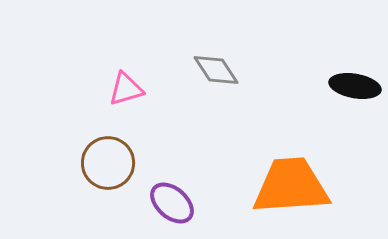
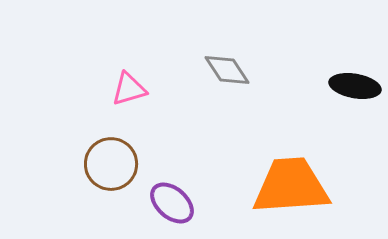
gray diamond: moved 11 px right
pink triangle: moved 3 px right
brown circle: moved 3 px right, 1 px down
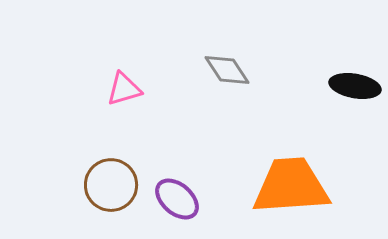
pink triangle: moved 5 px left
brown circle: moved 21 px down
purple ellipse: moved 5 px right, 4 px up
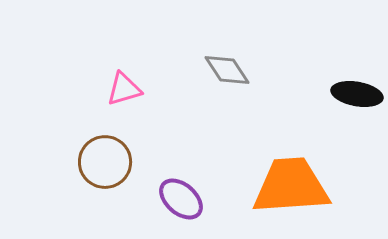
black ellipse: moved 2 px right, 8 px down
brown circle: moved 6 px left, 23 px up
purple ellipse: moved 4 px right
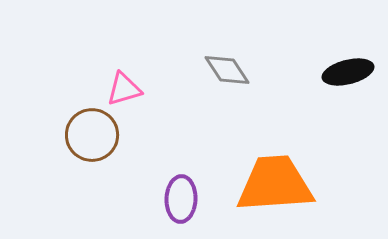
black ellipse: moved 9 px left, 22 px up; rotated 24 degrees counterclockwise
brown circle: moved 13 px left, 27 px up
orange trapezoid: moved 16 px left, 2 px up
purple ellipse: rotated 51 degrees clockwise
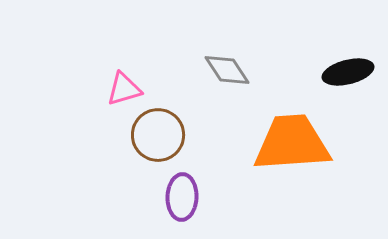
brown circle: moved 66 px right
orange trapezoid: moved 17 px right, 41 px up
purple ellipse: moved 1 px right, 2 px up
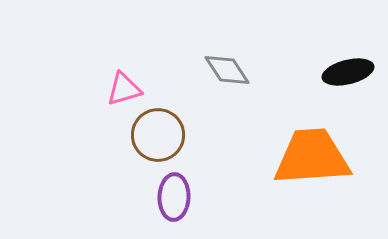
orange trapezoid: moved 20 px right, 14 px down
purple ellipse: moved 8 px left
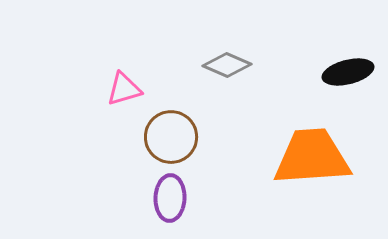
gray diamond: moved 5 px up; rotated 33 degrees counterclockwise
brown circle: moved 13 px right, 2 px down
purple ellipse: moved 4 px left, 1 px down
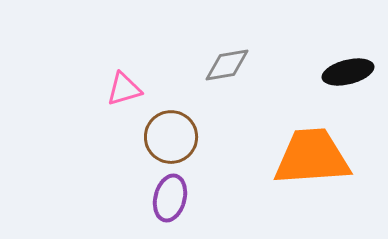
gray diamond: rotated 33 degrees counterclockwise
purple ellipse: rotated 12 degrees clockwise
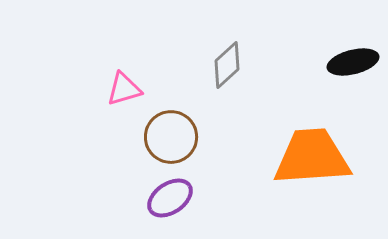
gray diamond: rotated 33 degrees counterclockwise
black ellipse: moved 5 px right, 10 px up
purple ellipse: rotated 42 degrees clockwise
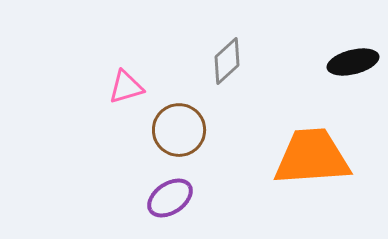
gray diamond: moved 4 px up
pink triangle: moved 2 px right, 2 px up
brown circle: moved 8 px right, 7 px up
